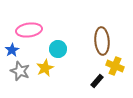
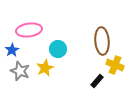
yellow cross: moved 1 px up
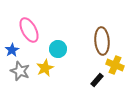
pink ellipse: rotated 70 degrees clockwise
black rectangle: moved 1 px up
